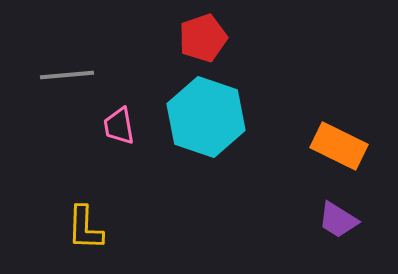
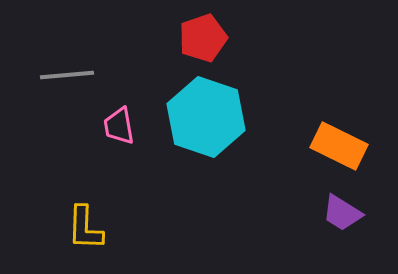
purple trapezoid: moved 4 px right, 7 px up
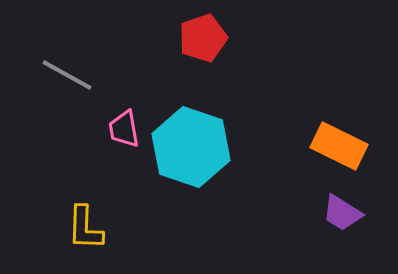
gray line: rotated 34 degrees clockwise
cyan hexagon: moved 15 px left, 30 px down
pink trapezoid: moved 5 px right, 3 px down
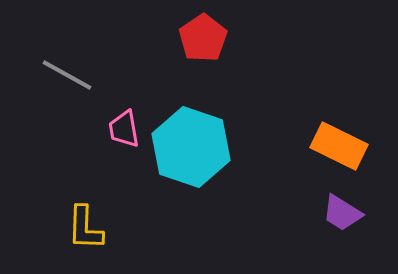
red pentagon: rotated 15 degrees counterclockwise
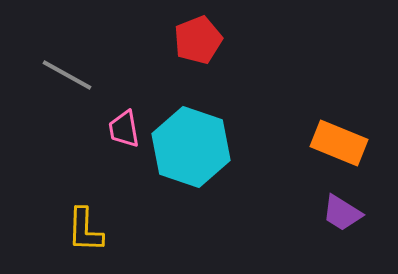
red pentagon: moved 5 px left, 2 px down; rotated 12 degrees clockwise
orange rectangle: moved 3 px up; rotated 4 degrees counterclockwise
yellow L-shape: moved 2 px down
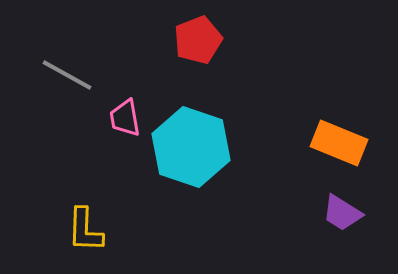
pink trapezoid: moved 1 px right, 11 px up
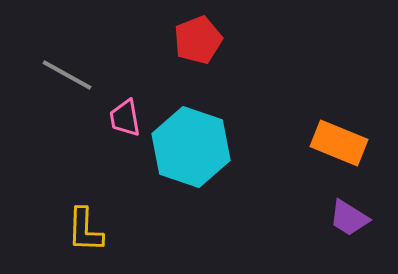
purple trapezoid: moved 7 px right, 5 px down
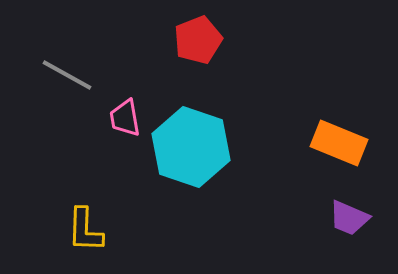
purple trapezoid: rotated 9 degrees counterclockwise
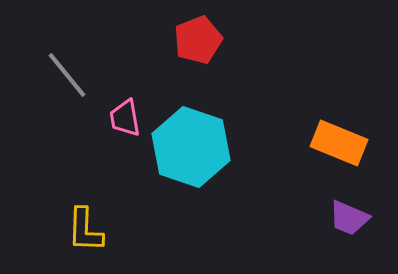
gray line: rotated 22 degrees clockwise
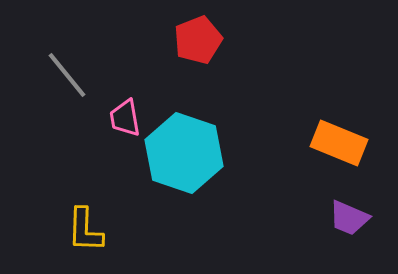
cyan hexagon: moved 7 px left, 6 px down
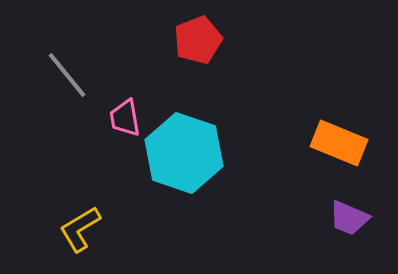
yellow L-shape: moved 5 px left, 1 px up; rotated 57 degrees clockwise
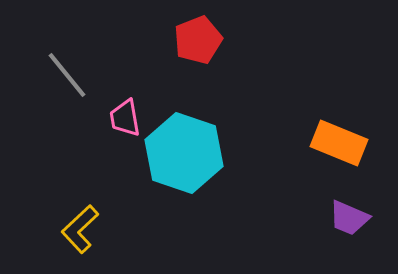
yellow L-shape: rotated 12 degrees counterclockwise
